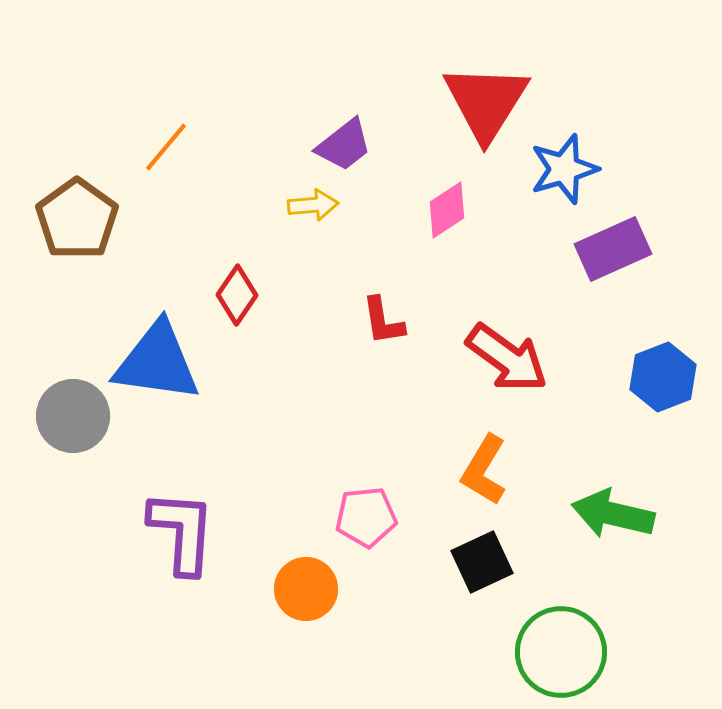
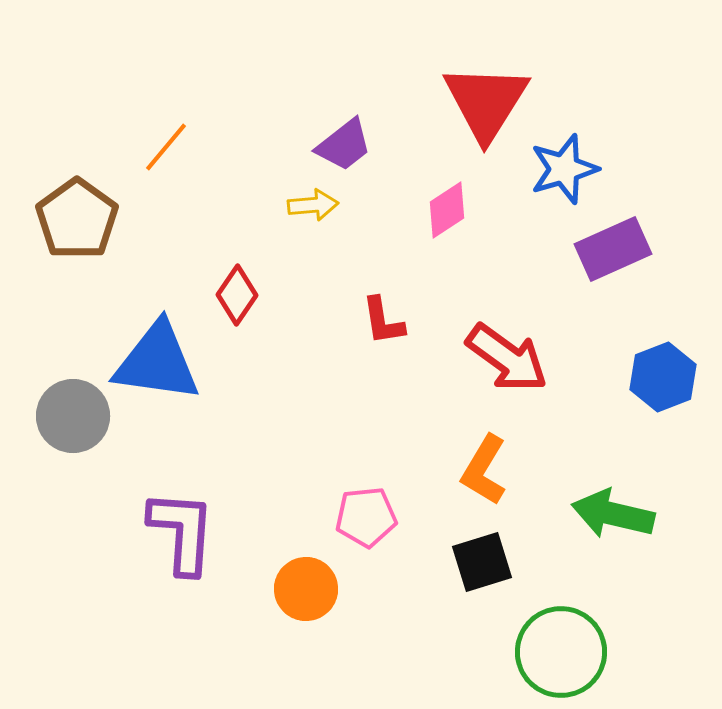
black square: rotated 8 degrees clockwise
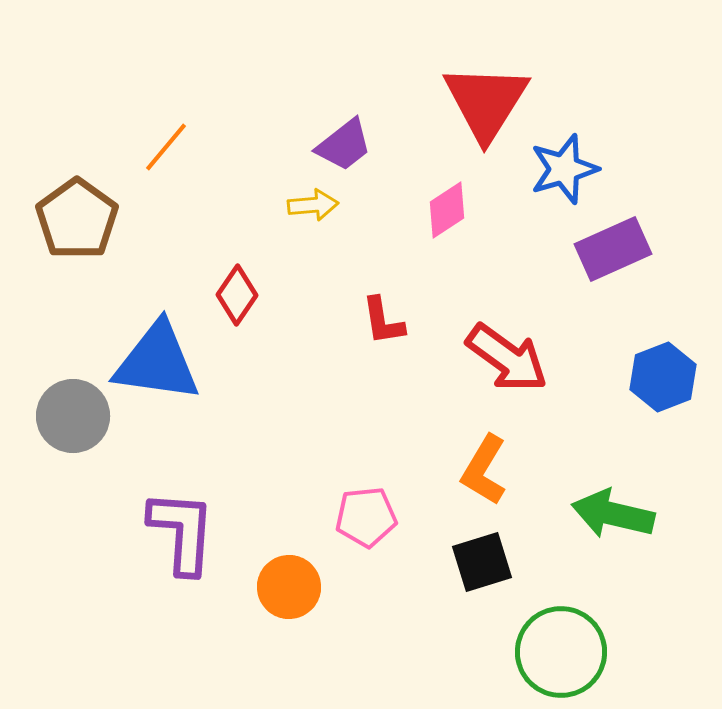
orange circle: moved 17 px left, 2 px up
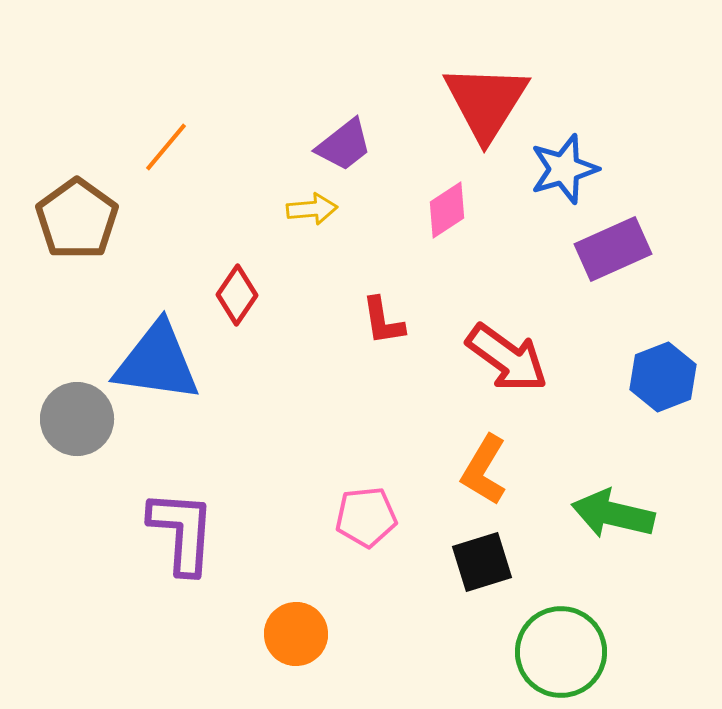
yellow arrow: moved 1 px left, 4 px down
gray circle: moved 4 px right, 3 px down
orange circle: moved 7 px right, 47 px down
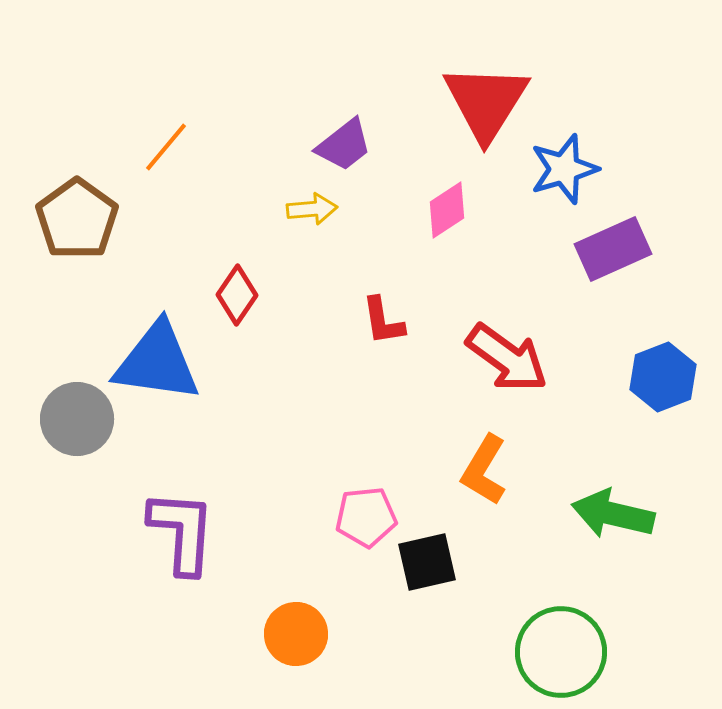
black square: moved 55 px left; rotated 4 degrees clockwise
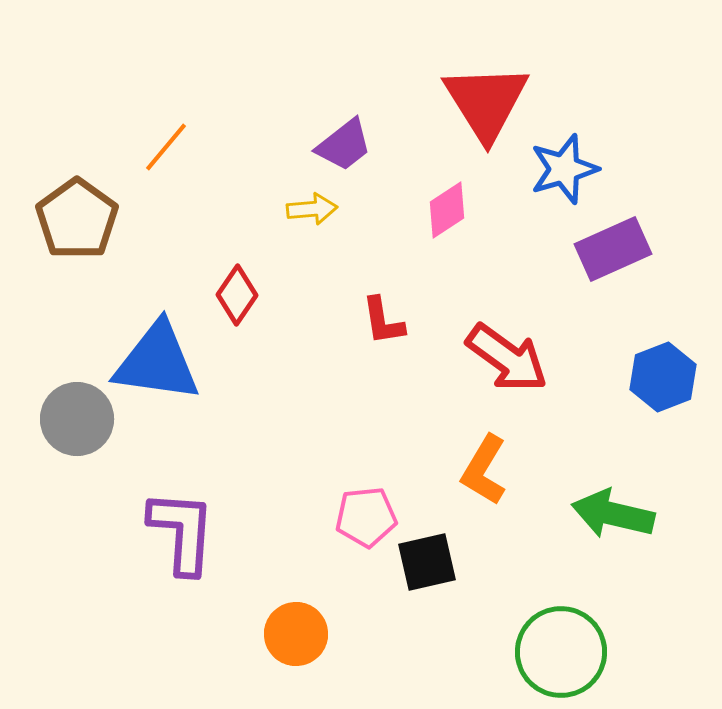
red triangle: rotated 4 degrees counterclockwise
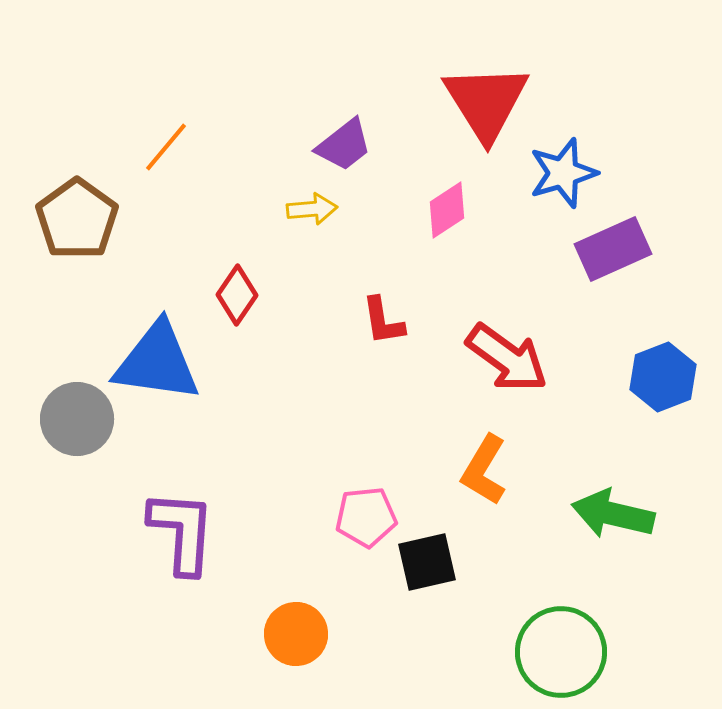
blue star: moved 1 px left, 4 px down
